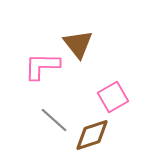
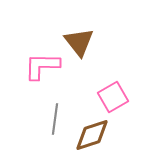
brown triangle: moved 1 px right, 2 px up
gray line: moved 1 px right, 1 px up; rotated 56 degrees clockwise
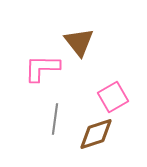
pink L-shape: moved 2 px down
brown diamond: moved 4 px right, 1 px up
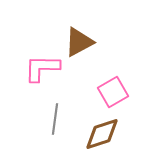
brown triangle: rotated 40 degrees clockwise
pink square: moved 5 px up
brown diamond: moved 6 px right
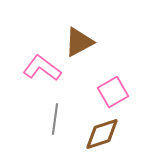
pink L-shape: rotated 36 degrees clockwise
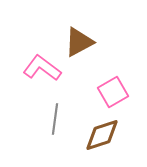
brown diamond: moved 1 px down
